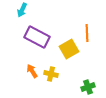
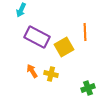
cyan arrow: moved 1 px left
orange line: moved 2 px left, 1 px up
yellow square: moved 5 px left, 2 px up
green cross: moved 1 px down
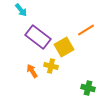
cyan arrow: rotated 64 degrees counterclockwise
orange line: moved 1 px right, 2 px up; rotated 60 degrees clockwise
purple rectangle: moved 1 px right; rotated 10 degrees clockwise
yellow cross: moved 8 px up
green cross: rotated 32 degrees clockwise
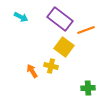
cyan arrow: moved 7 px down; rotated 24 degrees counterclockwise
orange line: rotated 12 degrees clockwise
purple rectangle: moved 22 px right, 18 px up
yellow square: rotated 24 degrees counterclockwise
green cross: rotated 16 degrees counterclockwise
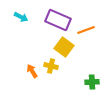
purple rectangle: moved 2 px left, 1 px down; rotated 15 degrees counterclockwise
green cross: moved 4 px right, 6 px up
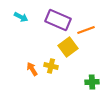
yellow square: moved 4 px right; rotated 18 degrees clockwise
orange arrow: moved 2 px up
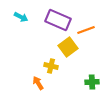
orange arrow: moved 6 px right, 14 px down
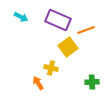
yellow cross: moved 2 px down
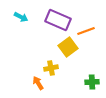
orange line: moved 1 px down
yellow cross: rotated 24 degrees counterclockwise
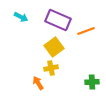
yellow square: moved 14 px left
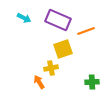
cyan arrow: moved 3 px right, 1 px down
yellow square: moved 9 px right, 2 px down; rotated 18 degrees clockwise
orange arrow: moved 1 px right, 1 px up
